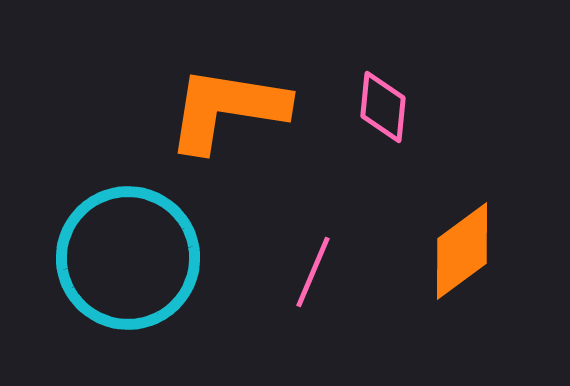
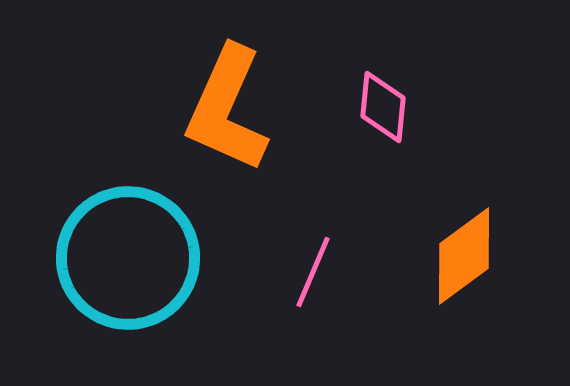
orange L-shape: rotated 75 degrees counterclockwise
orange diamond: moved 2 px right, 5 px down
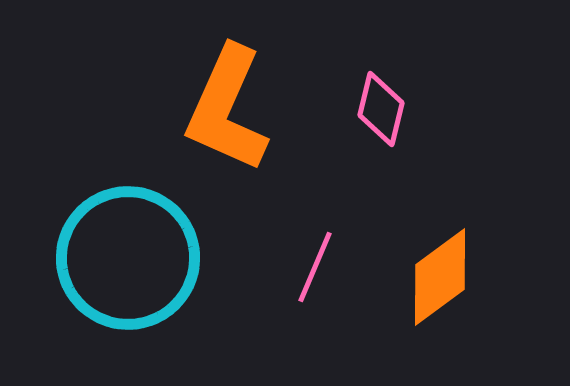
pink diamond: moved 2 px left, 2 px down; rotated 8 degrees clockwise
orange diamond: moved 24 px left, 21 px down
pink line: moved 2 px right, 5 px up
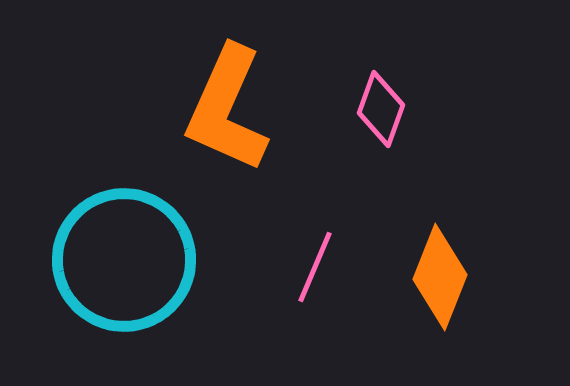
pink diamond: rotated 6 degrees clockwise
cyan circle: moved 4 px left, 2 px down
orange diamond: rotated 32 degrees counterclockwise
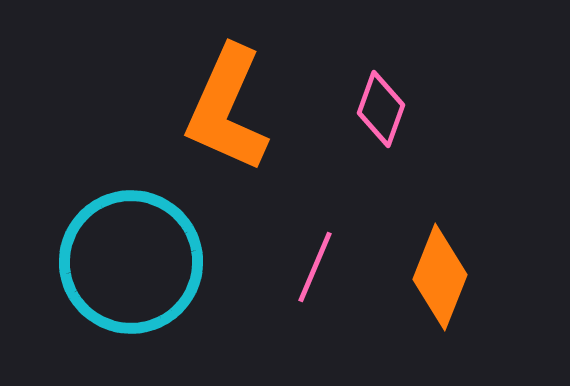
cyan circle: moved 7 px right, 2 px down
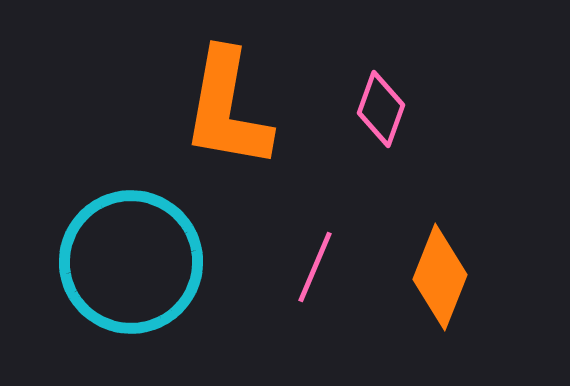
orange L-shape: rotated 14 degrees counterclockwise
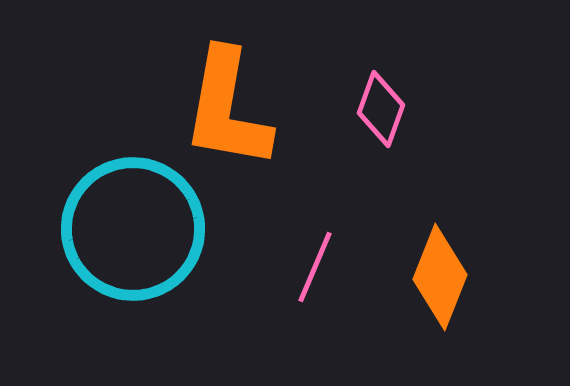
cyan circle: moved 2 px right, 33 px up
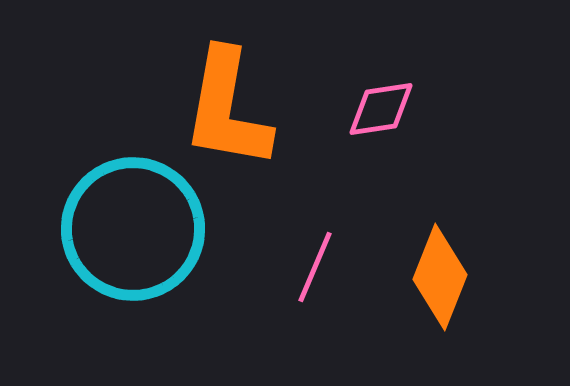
pink diamond: rotated 62 degrees clockwise
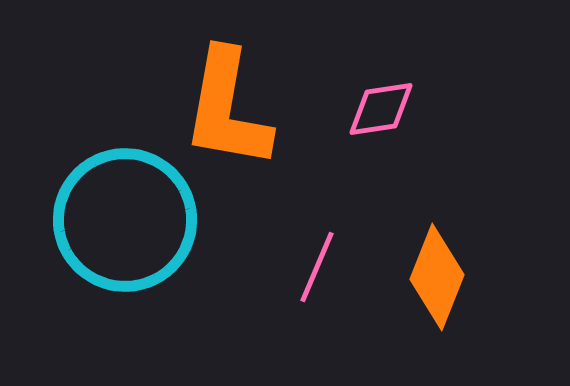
cyan circle: moved 8 px left, 9 px up
pink line: moved 2 px right
orange diamond: moved 3 px left
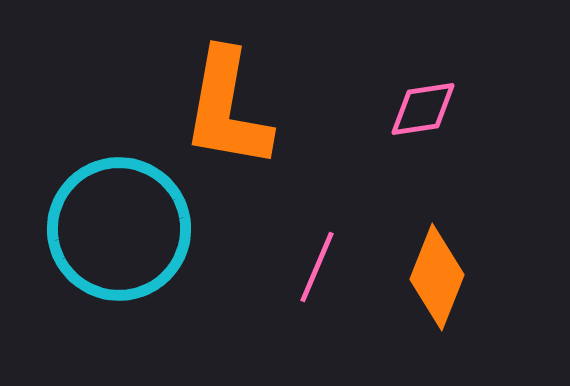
pink diamond: moved 42 px right
cyan circle: moved 6 px left, 9 px down
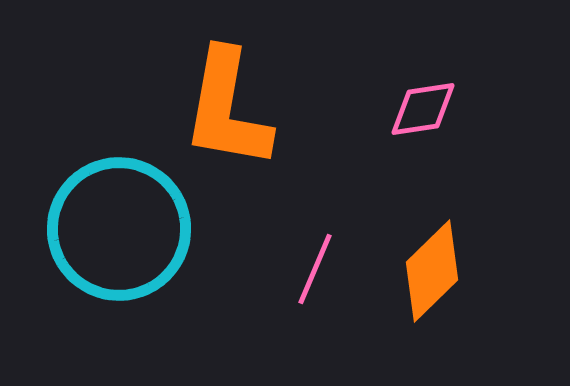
pink line: moved 2 px left, 2 px down
orange diamond: moved 5 px left, 6 px up; rotated 24 degrees clockwise
